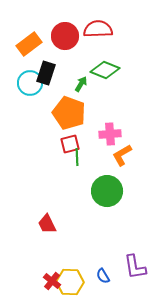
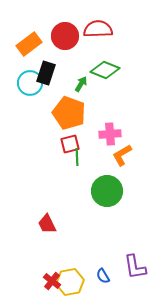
yellow hexagon: rotated 12 degrees counterclockwise
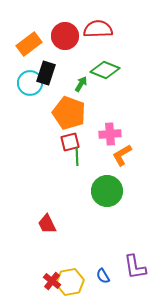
red square: moved 2 px up
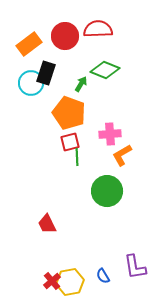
cyan circle: moved 1 px right
red cross: rotated 12 degrees clockwise
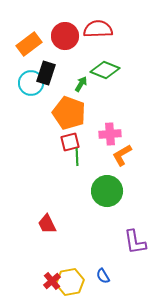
purple L-shape: moved 25 px up
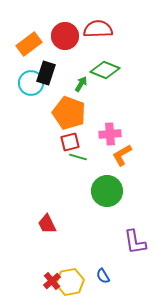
green line: moved 1 px right; rotated 72 degrees counterclockwise
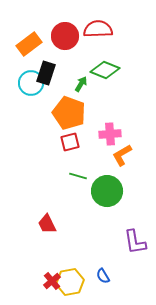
green line: moved 19 px down
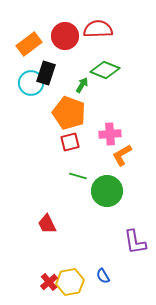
green arrow: moved 1 px right, 1 px down
red cross: moved 3 px left, 1 px down
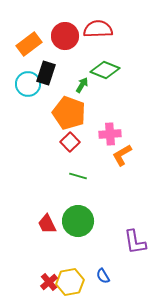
cyan circle: moved 3 px left, 1 px down
red square: rotated 30 degrees counterclockwise
green circle: moved 29 px left, 30 px down
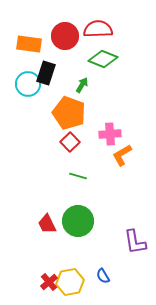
orange rectangle: rotated 45 degrees clockwise
green diamond: moved 2 px left, 11 px up
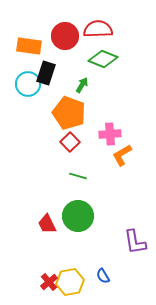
orange rectangle: moved 2 px down
green circle: moved 5 px up
